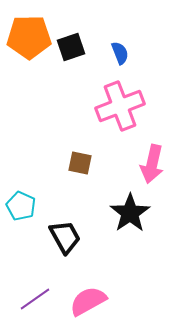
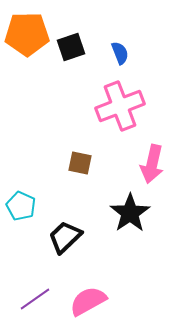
orange pentagon: moved 2 px left, 3 px up
black trapezoid: rotated 105 degrees counterclockwise
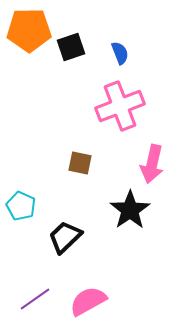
orange pentagon: moved 2 px right, 4 px up
black star: moved 3 px up
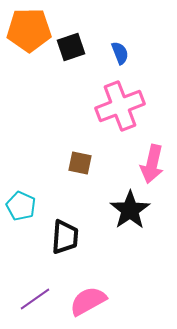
black trapezoid: rotated 138 degrees clockwise
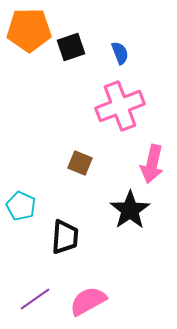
brown square: rotated 10 degrees clockwise
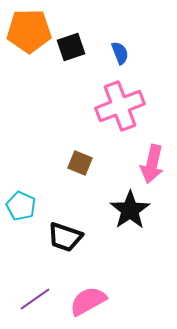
orange pentagon: moved 1 px down
black trapezoid: rotated 105 degrees clockwise
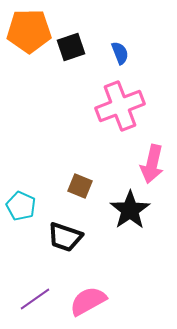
brown square: moved 23 px down
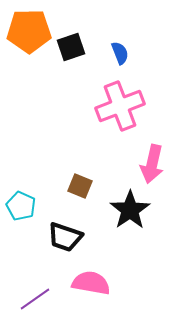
pink semicircle: moved 3 px right, 18 px up; rotated 39 degrees clockwise
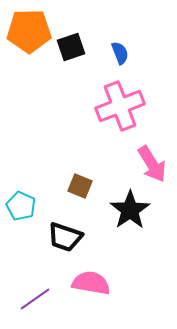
pink arrow: rotated 45 degrees counterclockwise
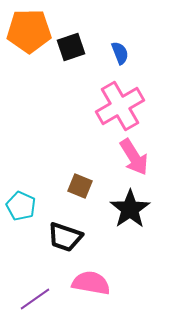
pink cross: rotated 9 degrees counterclockwise
pink arrow: moved 18 px left, 7 px up
black star: moved 1 px up
